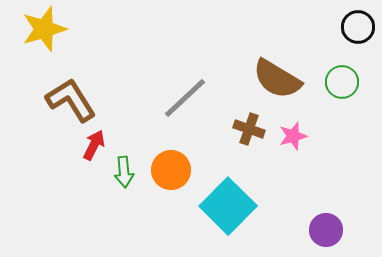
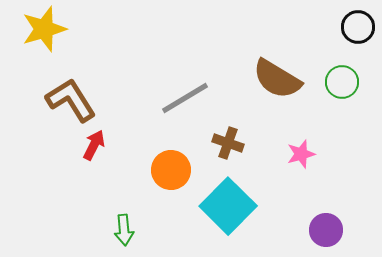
gray line: rotated 12 degrees clockwise
brown cross: moved 21 px left, 14 px down
pink star: moved 8 px right, 18 px down
green arrow: moved 58 px down
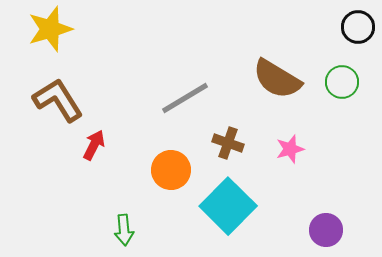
yellow star: moved 6 px right
brown L-shape: moved 13 px left
pink star: moved 11 px left, 5 px up
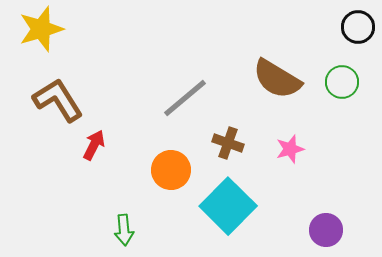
yellow star: moved 9 px left
gray line: rotated 9 degrees counterclockwise
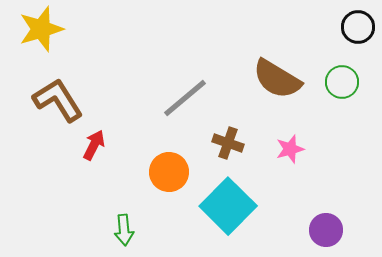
orange circle: moved 2 px left, 2 px down
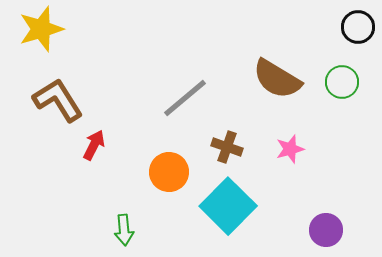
brown cross: moved 1 px left, 4 px down
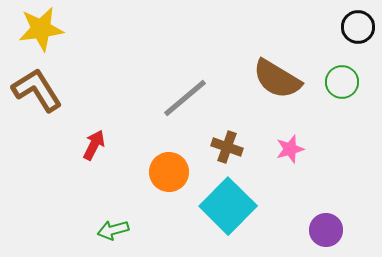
yellow star: rotated 9 degrees clockwise
brown L-shape: moved 21 px left, 10 px up
green arrow: moved 11 px left; rotated 80 degrees clockwise
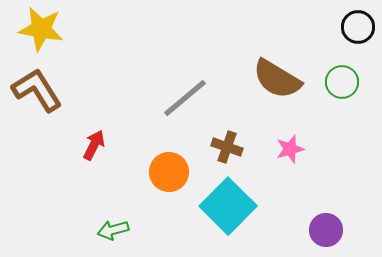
yellow star: rotated 18 degrees clockwise
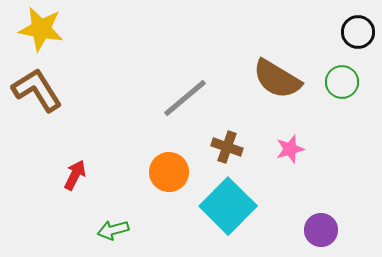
black circle: moved 5 px down
red arrow: moved 19 px left, 30 px down
purple circle: moved 5 px left
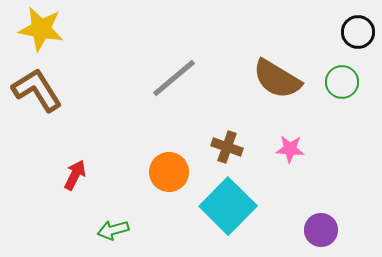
gray line: moved 11 px left, 20 px up
pink star: rotated 20 degrees clockwise
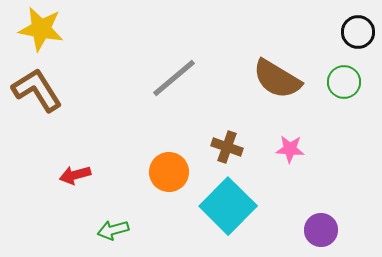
green circle: moved 2 px right
red arrow: rotated 132 degrees counterclockwise
